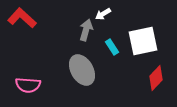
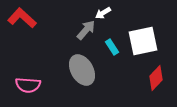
white arrow: moved 1 px up
gray arrow: rotated 25 degrees clockwise
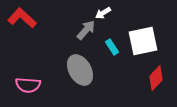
gray ellipse: moved 2 px left
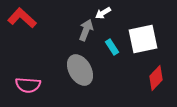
gray arrow: rotated 20 degrees counterclockwise
white square: moved 2 px up
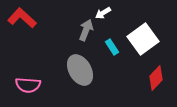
white square: rotated 24 degrees counterclockwise
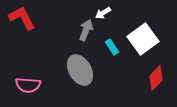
red L-shape: rotated 20 degrees clockwise
